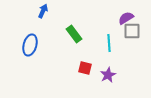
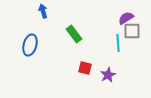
blue arrow: rotated 40 degrees counterclockwise
cyan line: moved 9 px right
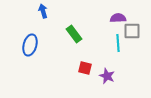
purple semicircle: moved 8 px left; rotated 28 degrees clockwise
purple star: moved 1 px left, 1 px down; rotated 21 degrees counterclockwise
